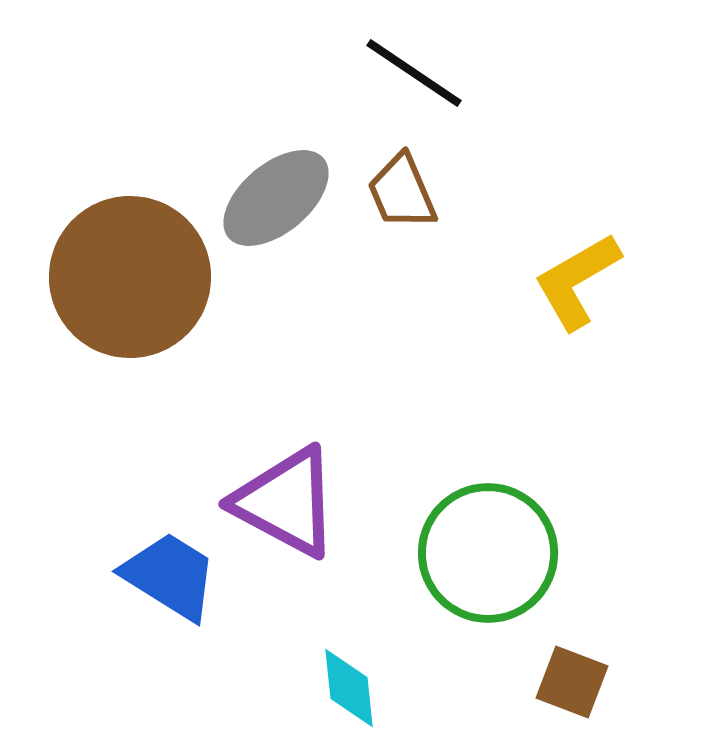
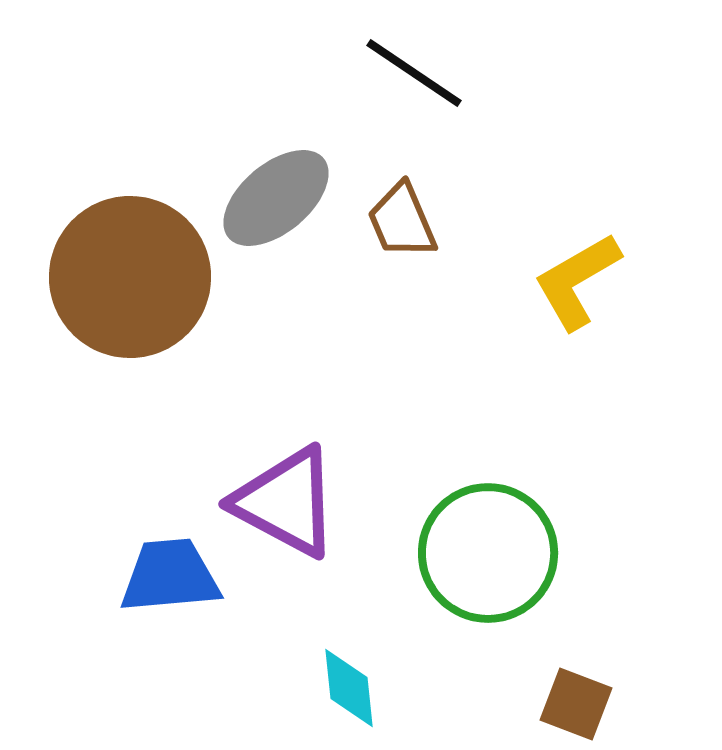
brown trapezoid: moved 29 px down
blue trapezoid: rotated 37 degrees counterclockwise
brown square: moved 4 px right, 22 px down
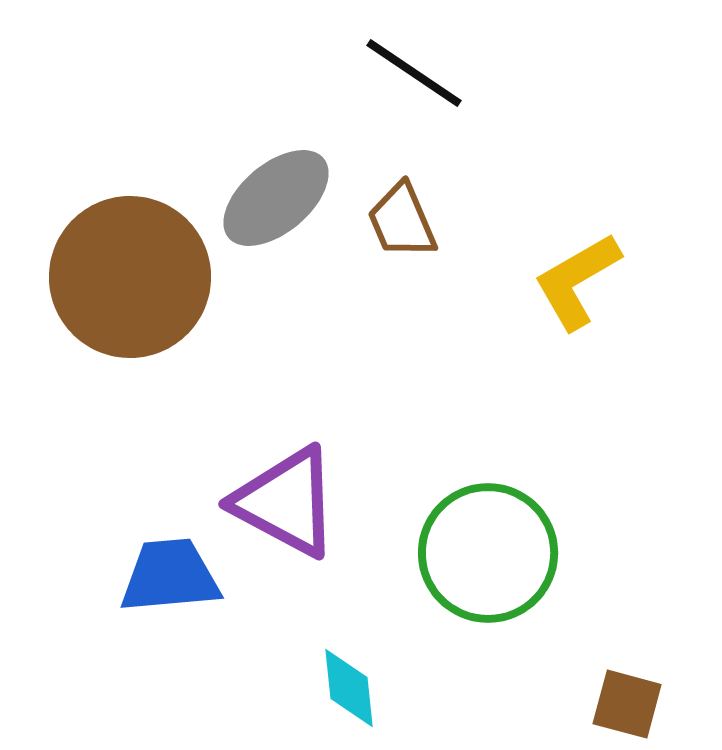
brown square: moved 51 px right; rotated 6 degrees counterclockwise
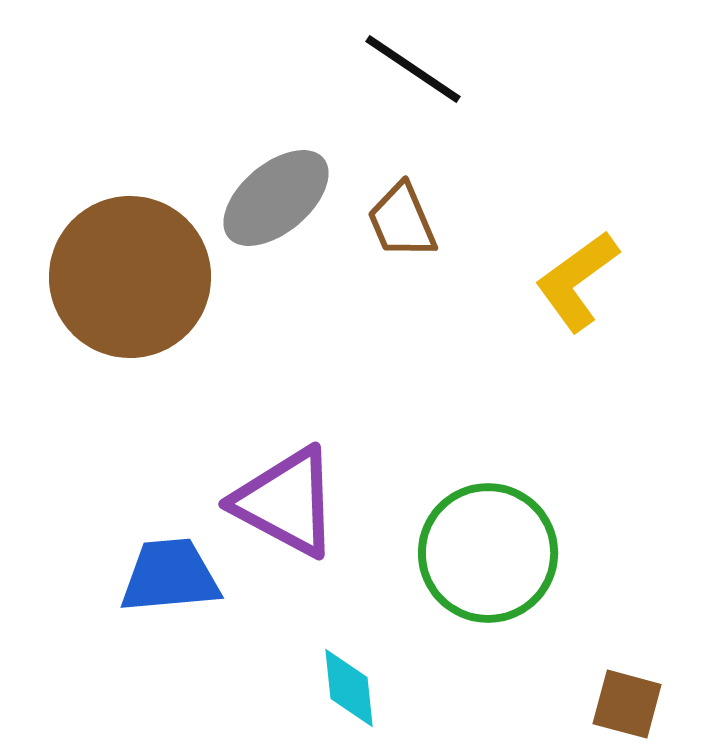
black line: moved 1 px left, 4 px up
yellow L-shape: rotated 6 degrees counterclockwise
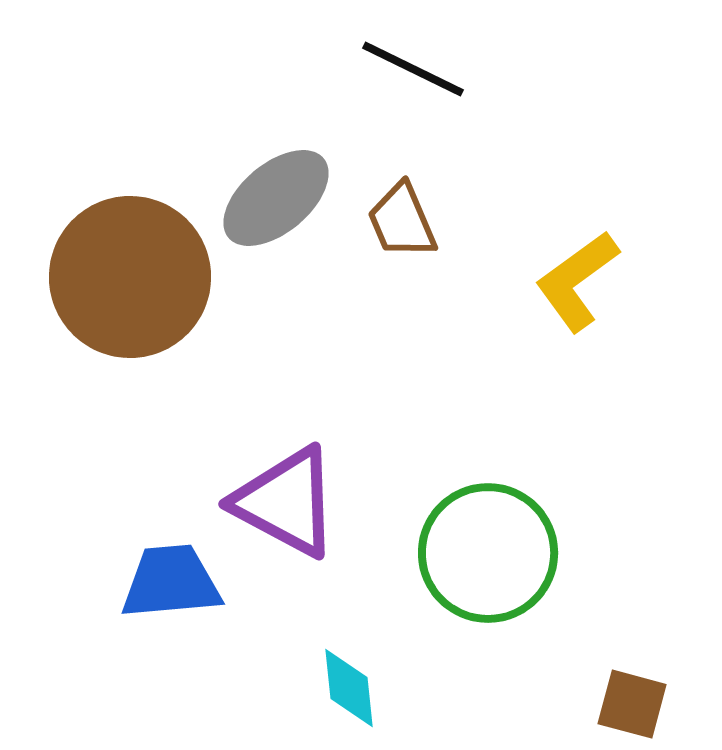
black line: rotated 8 degrees counterclockwise
blue trapezoid: moved 1 px right, 6 px down
brown square: moved 5 px right
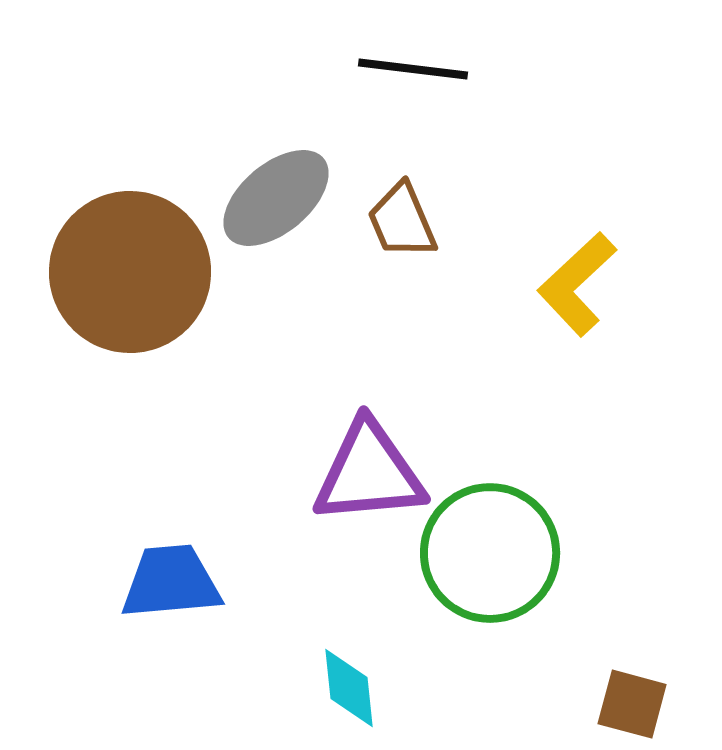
black line: rotated 19 degrees counterclockwise
brown circle: moved 5 px up
yellow L-shape: moved 3 px down; rotated 7 degrees counterclockwise
purple triangle: moved 83 px right, 29 px up; rotated 33 degrees counterclockwise
green circle: moved 2 px right
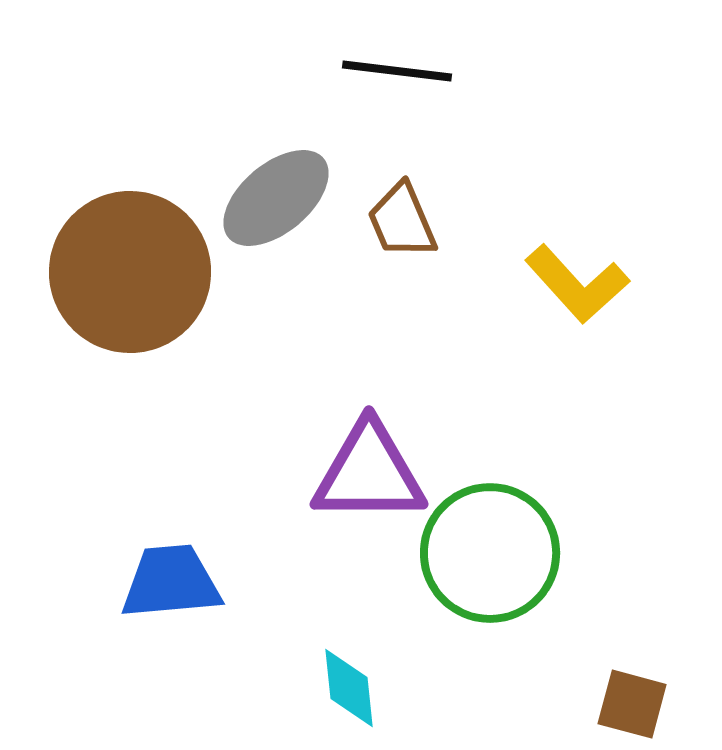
black line: moved 16 px left, 2 px down
yellow L-shape: rotated 89 degrees counterclockwise
purple triangle: rotated 5 degrees clockwise
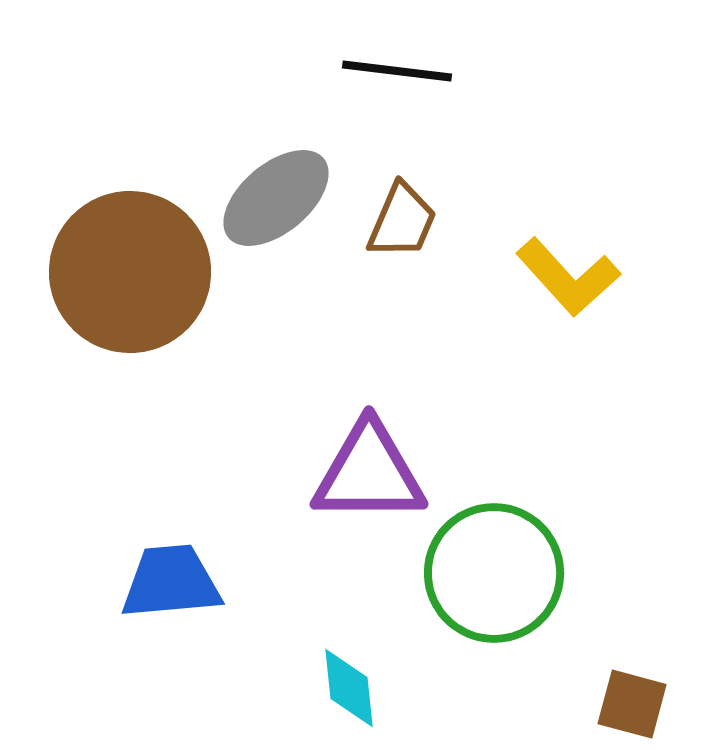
brown trapezoid: rotated 134 degrees counterclockwise
yellow L-shape: moved 9 px left, 7 px up
green circle: moved 4 px right, 20 px down
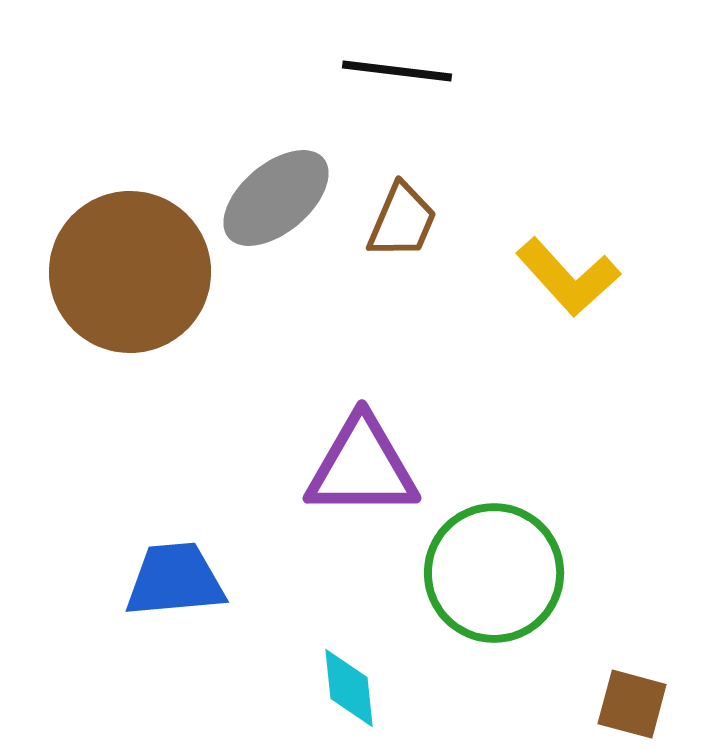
purple triangle: moved 7 px left, 6 px up
blue trapezoid: moved 4 px right, 2 px up
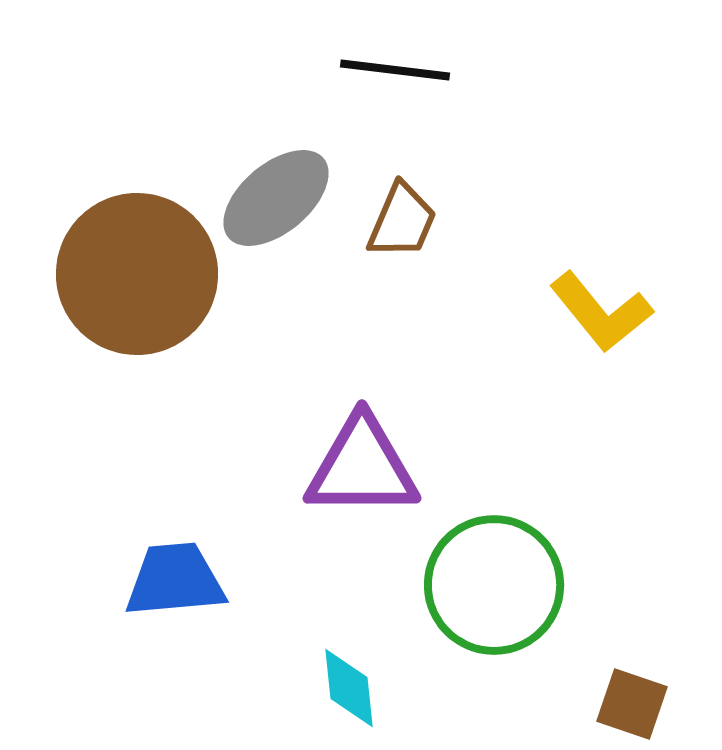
black line: moved 2 px left, 1 px up
brown circle: moved 7 px right, 2 px down
yellow L-shape: moved 33 px right, 35 px down; rotated 3 degrees clockwise
green circle: moved 12 px down
brown square: rotated 4 degrees clockwise
